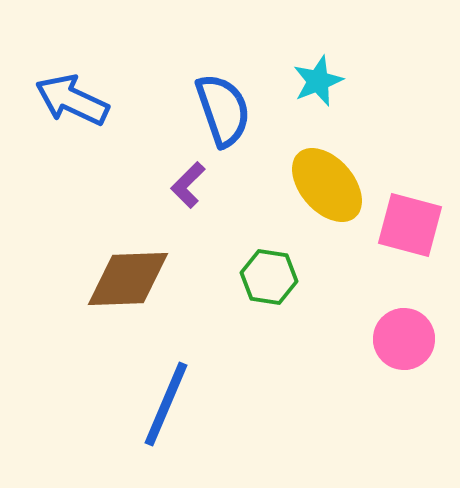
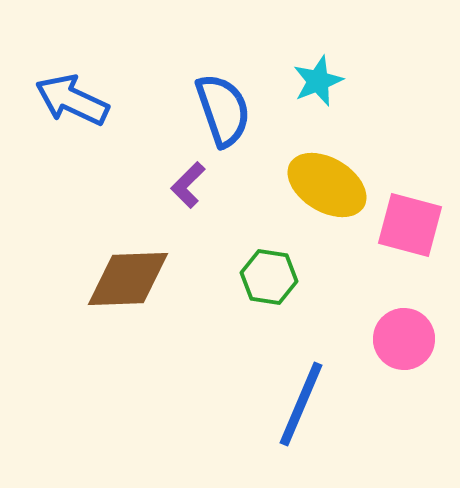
yellow ellipse: rotated 18 degrees counterclockwise
blue line: moved 135 px right
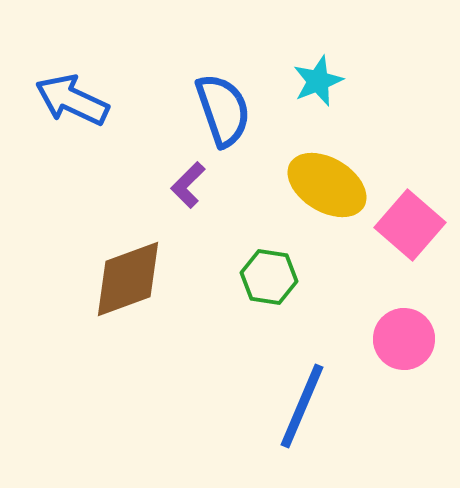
pink square: rotated 26 degrees clockwise
brown diamond: rotated 18 degrees counterclockwise
blue line: moved 1 px right, 2 px down
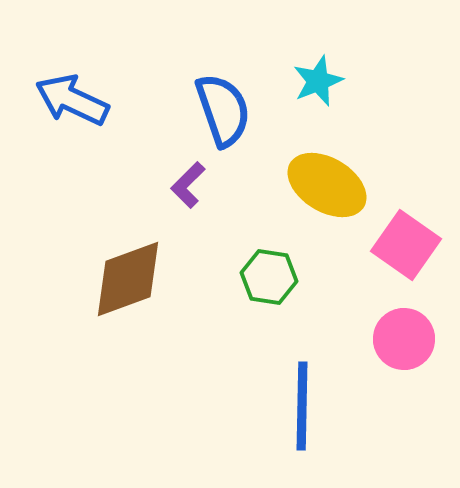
pink square: moved 4 px left, 20 px down; rotated 6 degrees counterclockwise
blue line: rotated 22 degrees counterclockwise
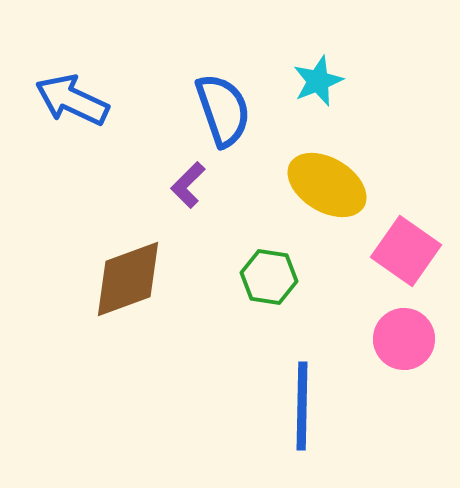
pink square: moved 6 px down
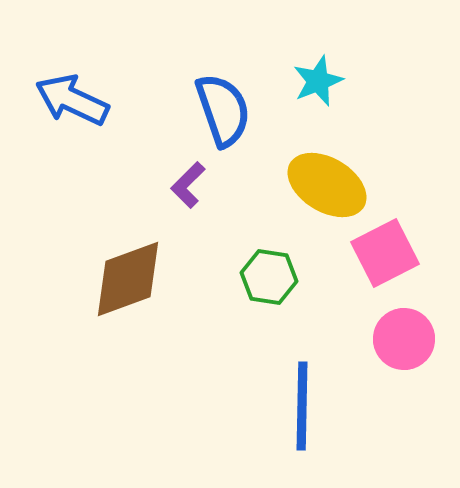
pink square: moved 21 px left, 2 px down; rotated 28 degrees clockwise
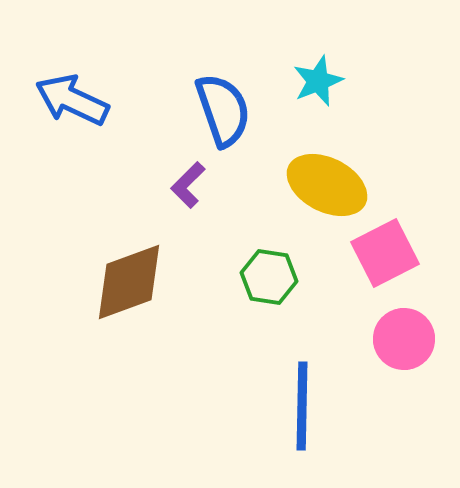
yellow ellipse: rotated 4 degrees counterclockwise
brown diamond: moved 1 px right, 3 px down
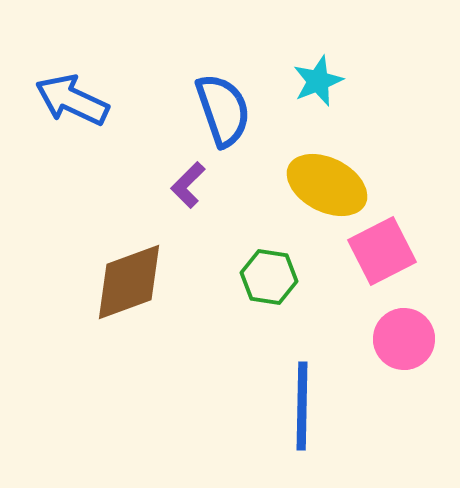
pink square: moved 3 px left, 2 px up
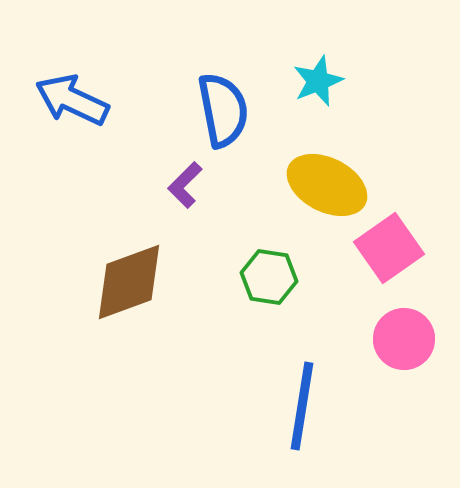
blue semicircle: rotated 8 degrees clockwise
purple L-shape: moved 3 px left
pink square: moved 7 px right, 3 px up; rotated 8 degrees counterclockwise
blue line: rotated 8 degrees clockwise
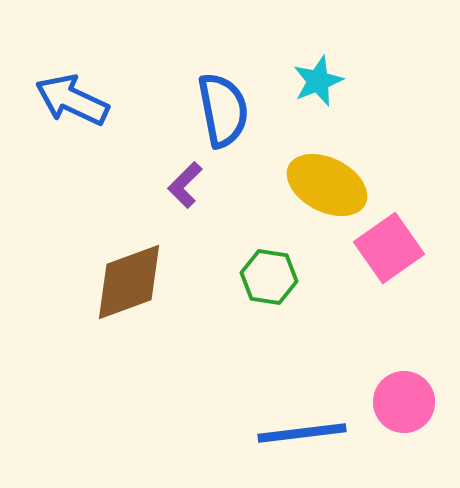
pink circle: moved 63 px down
blue line: moved 27 px down; rotated 74 degrees clockwise
